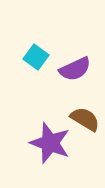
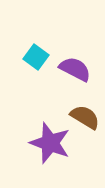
purple semicircle: rotated 128 degrees counterclockwise
brown semicircle: moved 2 px up
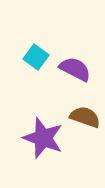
brown semicircle: rotated 12 degrees counterclockwise
purple star: moved 7 px left, 5 px up
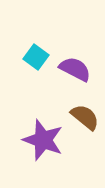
brown semicircle: rotated 20 degrees clockwise
purple star: moved 2 px down
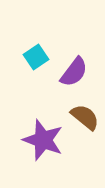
cyan square: rotated 20 degrees clockwise
purple semicircle: moved 1 px left, 3 px down; rotated 100 degrees clockwise
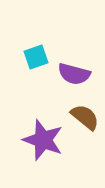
cyan square: rotated 15 degrees clockwise
purple semicircle: moved 2 px down; rotated 68 degrees clockwise
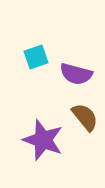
purple semicircle: moved 2 px right
brown semicircle: rotated 12 degrees clockwise
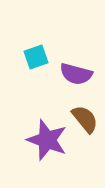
brown semicircle: moved 2 px down
purple star: moved 4 px right
